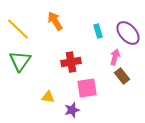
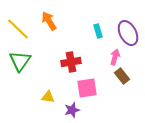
orange arrow: moved 6 px left
purple ellipse: rotated 15 degrees clockwise
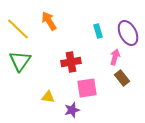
brown rectangle: moved 2 px down
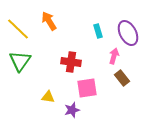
pink arrow: moved 1 px left, 1 px up
red cross: rotated 18 degrees clockwise
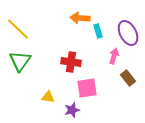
orange arrow: moved 31 px right, 3 px up; rotated 54 degrees counterclockwise
brown rectangle: moved 6 px right
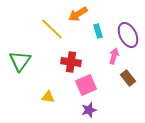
orange arrow: moved 2 px left, 4 px up; rotated 36 degrees counterclockwise
yellow line: moved 34 px right
purple ellipse: moved 2 px down
pink square: moved 1 px left, 3 px up; rotated 15 degrees counterclockwise
purple star: moved 17 px right
